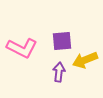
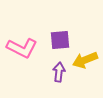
purple square: moved 2 px left, 1 px up
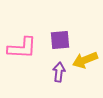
pink L-shape: rotated 24 degrees counterclockwise
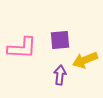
purple arrow: moved 1 px right, 3 px down
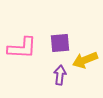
purple square: moved 3 px down
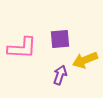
purple square: moved 4 px up
purple arrow: rotated 12 degrees clockwise
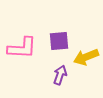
purple square: moved 1 px left, 2 px down
yellow arrow: moved 1 px right, 3 px up
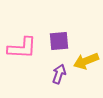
yellow arrow: moved 4 px down
purple arrow: moved 1 px left, 1 px up
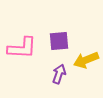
yellow arrow: moved 1 px up
